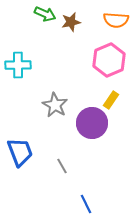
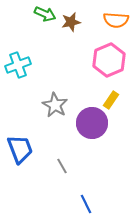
cyan cross: rotated 20 degrees counterclockwise
blue trapezoid: moved 3 px up
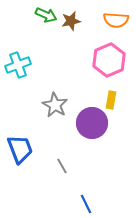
green arrow: moved 1 px right, 1 px down
brown star: moved 1 px up
yellow rectangle: rotated 24 degrees counterclockwise
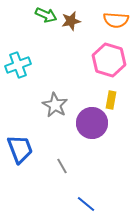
pink hexagon: rotated 20 degrees counterclockwise
blue line: rotated 24 degrees counterclockwise
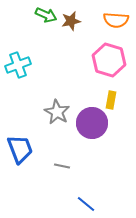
gray star: moved 2 px right, 7 px down
gray line: rotated 49 degrees counterclockwise
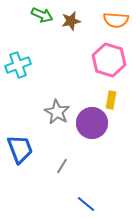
green arrow: moved 4 px left
gray line: rotated 70 degrees counterclockwise
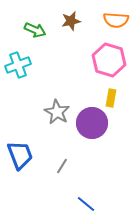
green arrow: moved 7 px left, 15 px down
yellow rectangle: moved 2 px up
blue trapezoid: moved 6 px down
